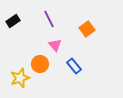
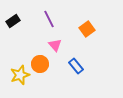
blue rectangle: moved 2 px right
yellow star: moved 3 px up
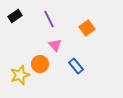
black rectangle: moved 2 px right, 5 px up
orange square: moved 1 px up
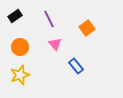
pink triangle: moved 1 px up
orange circle: moved 20 px left, 17 px up
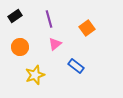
purple line: rotated 12 degrees clockwise
pink triangle: rotated 32 degrees clockwise
blue rectangle: rotated 14 degrees counterclockwise
yellow star: moved 15 px right
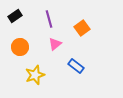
orange square: moved 5 px left
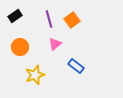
orange square: moved 10 px left, 8 px up
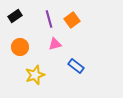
pink triangle: rotated 24 degrees clockwise
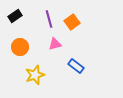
orange square: moved 2 px down
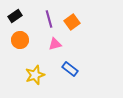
orange circle: moved 7 px up
blue rectangle: moved 6 px left, 3 px down
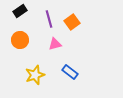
black rectangle: moved 5 px right, 5 px up
blue rectangle: moved 3 px down
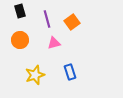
black rectangle: rotated 72 degrees counterclockwise
purple line: moved 2 px left
pink triangle: moved 1 px left, 1 px up
blue rectangle: rotated 35 degrees clockwise
